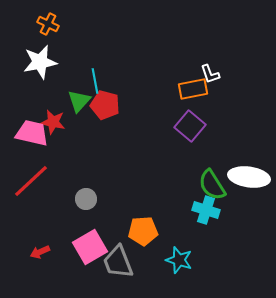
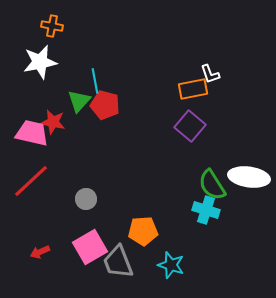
orange cross: moved 4 px right, 2 px down; rotated 15 degrees counterclockwise
cyan star: moved 8 px left, 5 px down
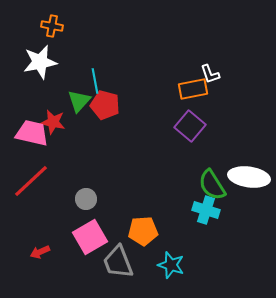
pink square: moved 10 px up
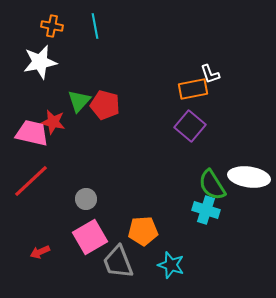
cyan line: moved 55 px up
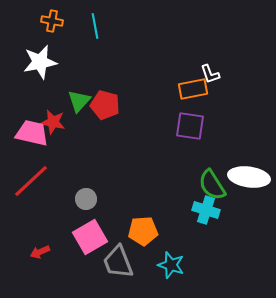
orange cross: moved 5 px up
purple square: rotated 32 degrees counterclockwise
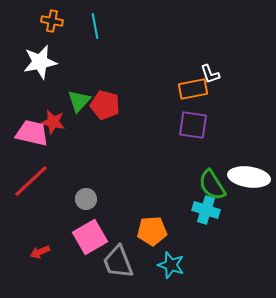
purple square: moved 3 px right, 1 px up
orange pentagon: moved 9 px right
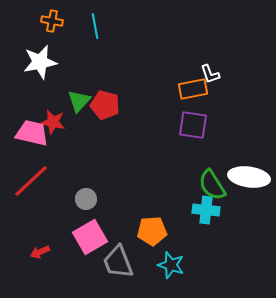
cyan cross: rotated 12 degrees counterclockwise
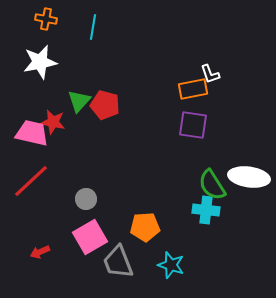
orange cross: moved 6 px left, 2 px up
cyan line: moved 2 px left, 1 px down; rotated 20 degrees clockwise
orange pentagon: moved 7 px left, 4 px up
